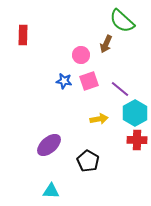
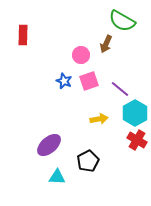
green semicircle: rotated 12 degrees counterclockwise
blue star: rotated 14 degrees clockwise
red cross: rotated 30 degrees clockwise
black pentagon: rotated 15 degrees clockwise
cyan triangle: moved 6 px right, 14 px up
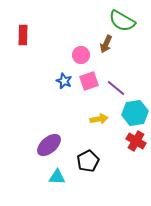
purple line: moved 4 px left, 1 px up
cyan hexagon: rotated 20 degrees clockwise
red cross: moved 1 px left, 1 px down
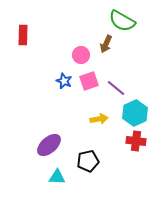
cyan hexagon: rotated 15 degrees counterclockwise
red cross: rotated 24 degrees counterclockwise
black pentagon: rotated 15 degrees clockwise
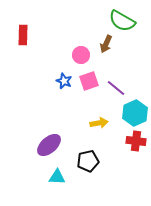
yellow arrow: moved 4 px down
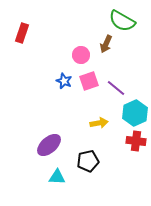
red rectangle: moved 1 px left, 2 px up; rotated 18 degrees clockwise
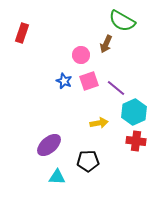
cyan hexagon: moved 1 px left, 1 px up
black pentagon: rotated 10 degrees clockwise
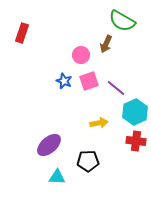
cyan hexagon: moved 1 px right
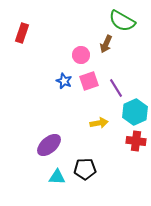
purple line: rotated 18 degrees clockwise
black pentagon: moved 3 px left, 8 px down
